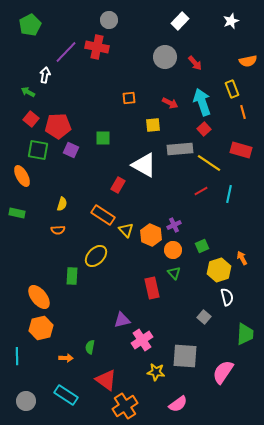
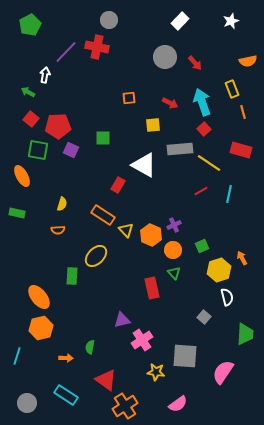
cyan line at (17, 356): rotated 18 degrees clockwise
gray circle at (26, 401): moved 1 px right, 2 px down
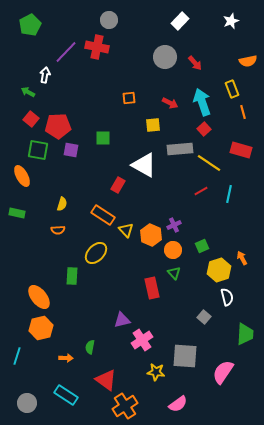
purple square at (71, 150): rotated 14 degrees counterclockwise
yellow ellipse at (96, 256): moved 3 px up
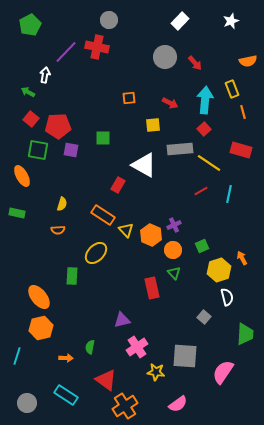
cyan arrow at (202, 102): moved 3 px right, 2 px up; rotated 24 degrees clockwise
pink cross at (142, 340): moved 5 px left, 7 px down
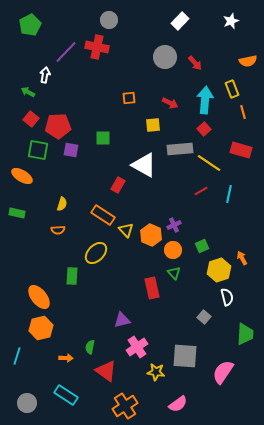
orange ellipse at (22, 176): rotated 30 degrees counterclockwise
red triangle at (106, 380): moved 9 px up
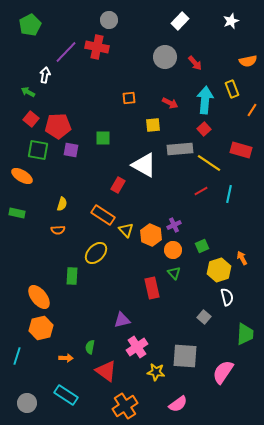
orange line at (243, 112): moved 9 px right, 2 px up; rotated 48 degrees clockwise
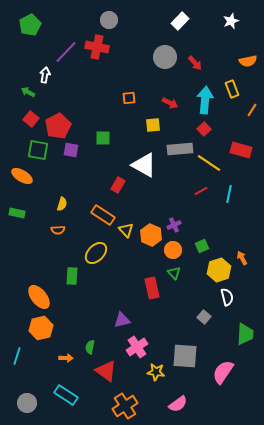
red pentagon at (58, 126): rotated 25 degrees counterclockwise
